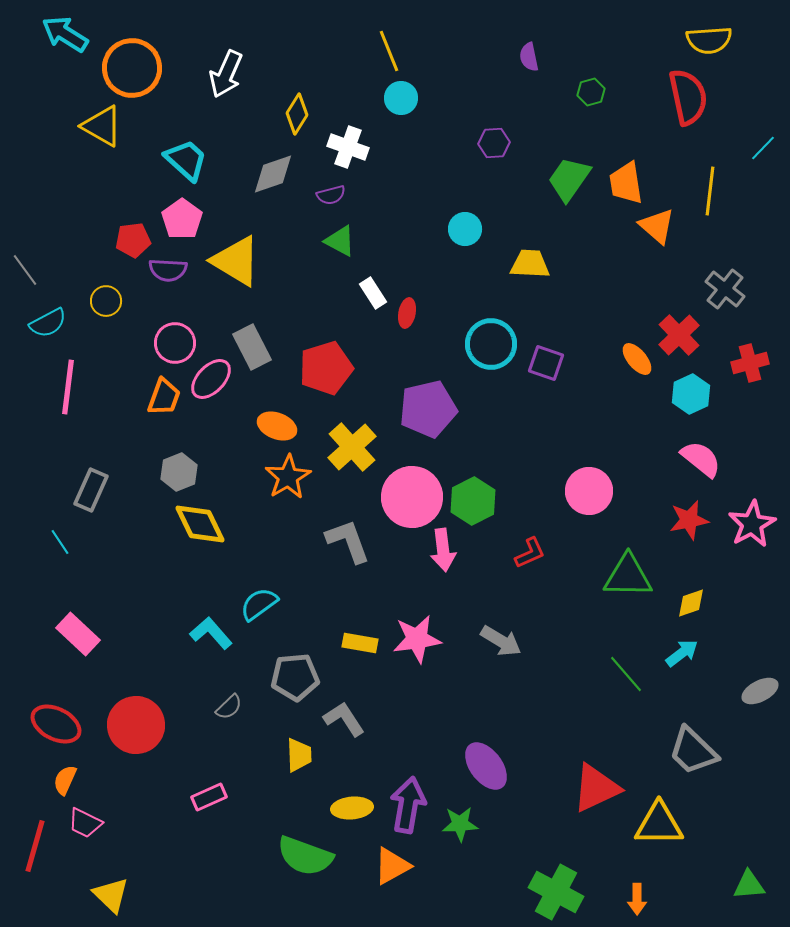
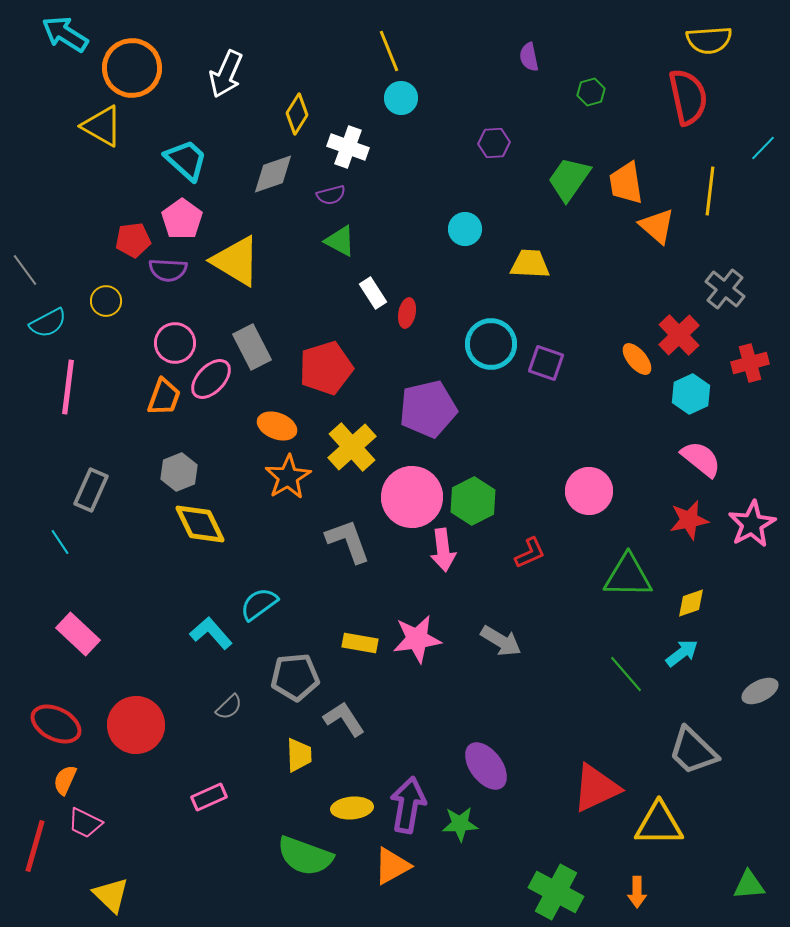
orange arrow at (637, 899): moved 7 px up
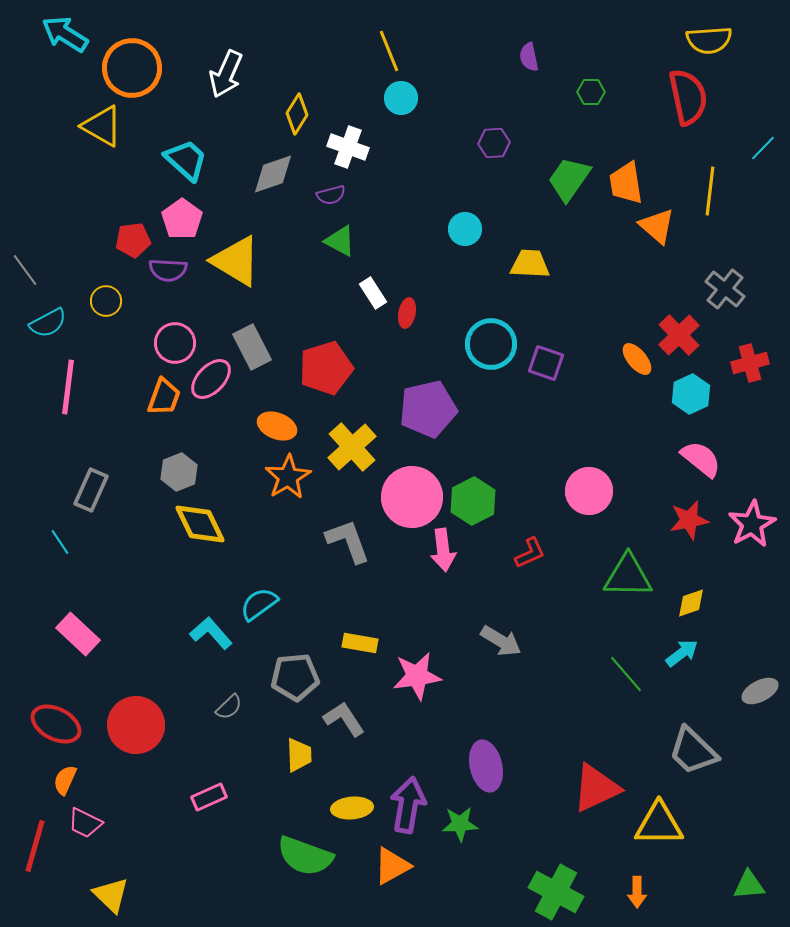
green hexagon at (591, 92): rotated 16 degrees clockwise
pink star at (417, 639): moved 37 px down
purple ellipse at (486, 766): rotated 24 degrees clockwise
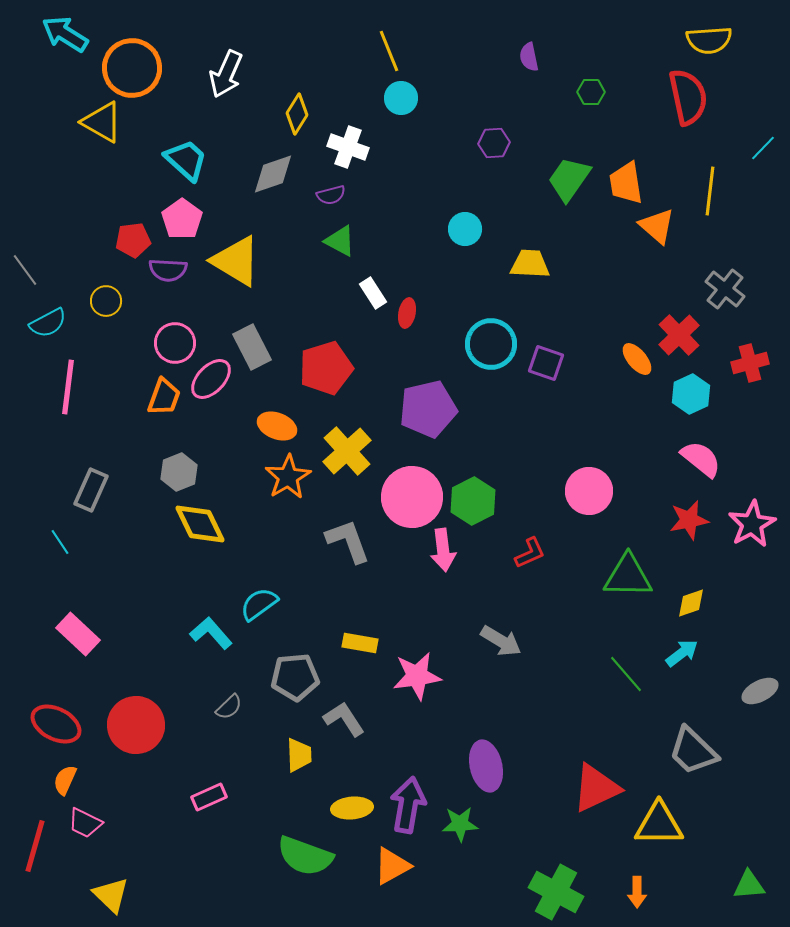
yellow triangle at (102, 126): moved 4 px up
yellow cross at (352, 447): moved 5 px left, 4 px down
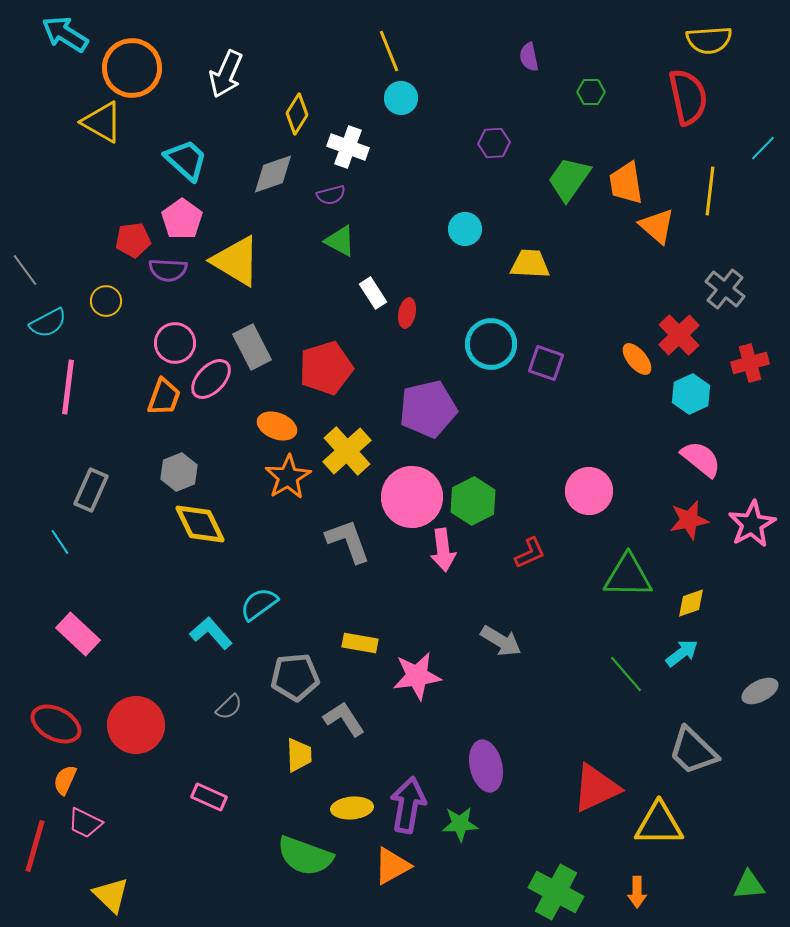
pink rectangle at (209, 797): rotated 48 degrees clockwise
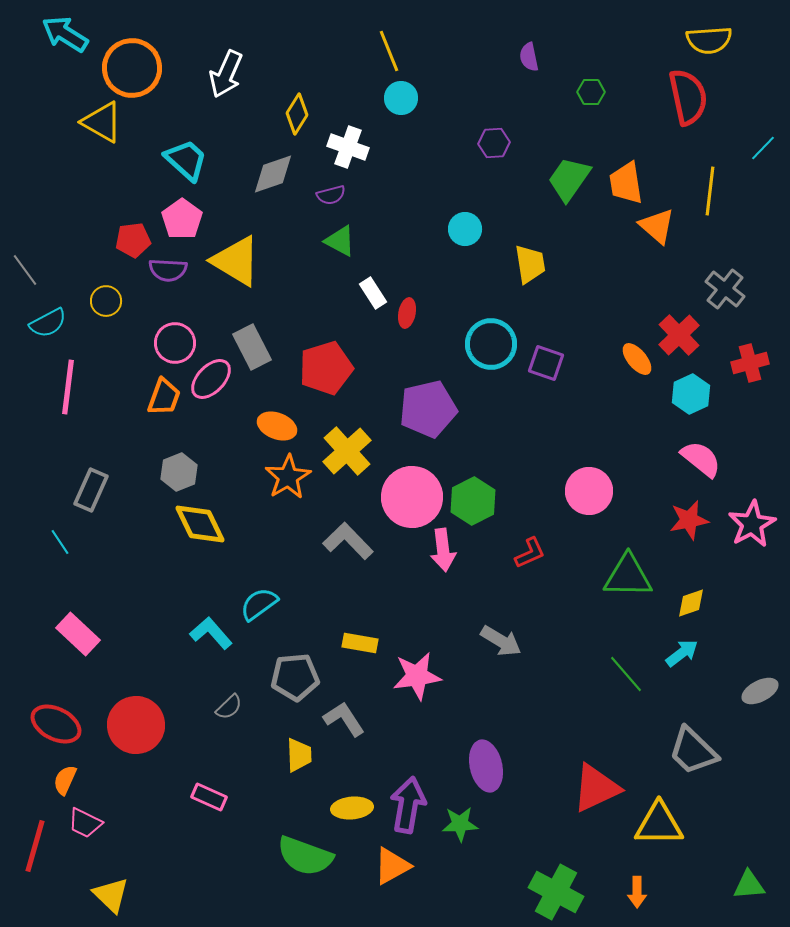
yellow trapezoid at (530, 264): rotated 78 degrees clockwise
gray L-shape at (348, 541): rotated 24 degrees counterclockwise
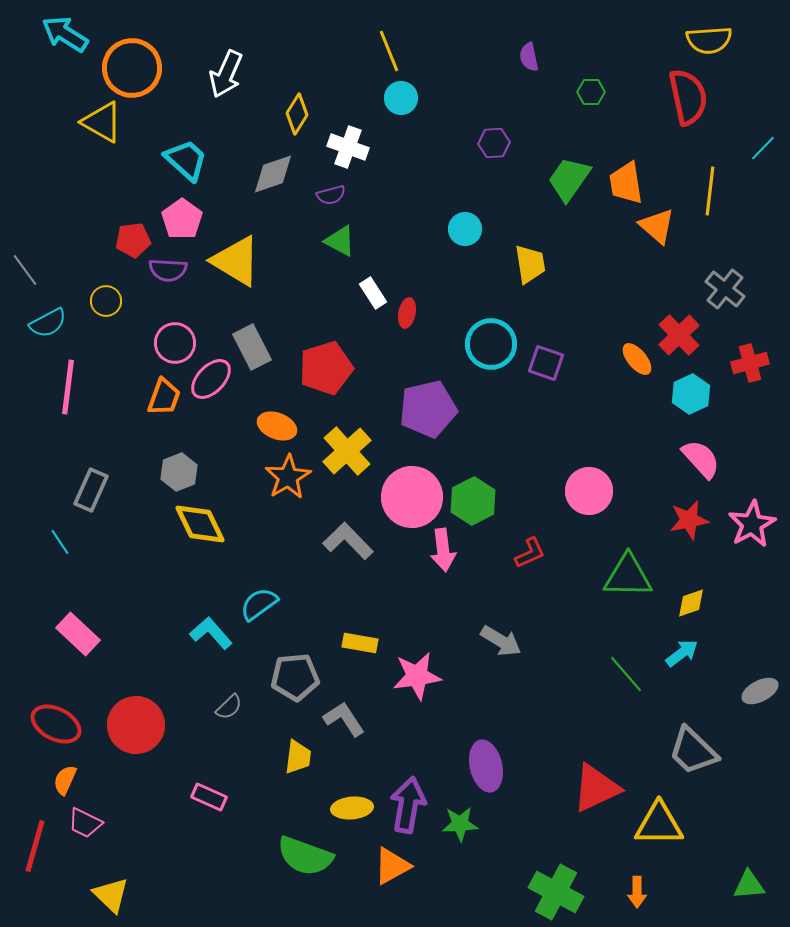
pink semicircle at (701, 459): rotated 9 degrees clockwise
yellow trapezoid at (299, 755): moved 1 px left, 2 px down; rotated 9 degrees clockwise
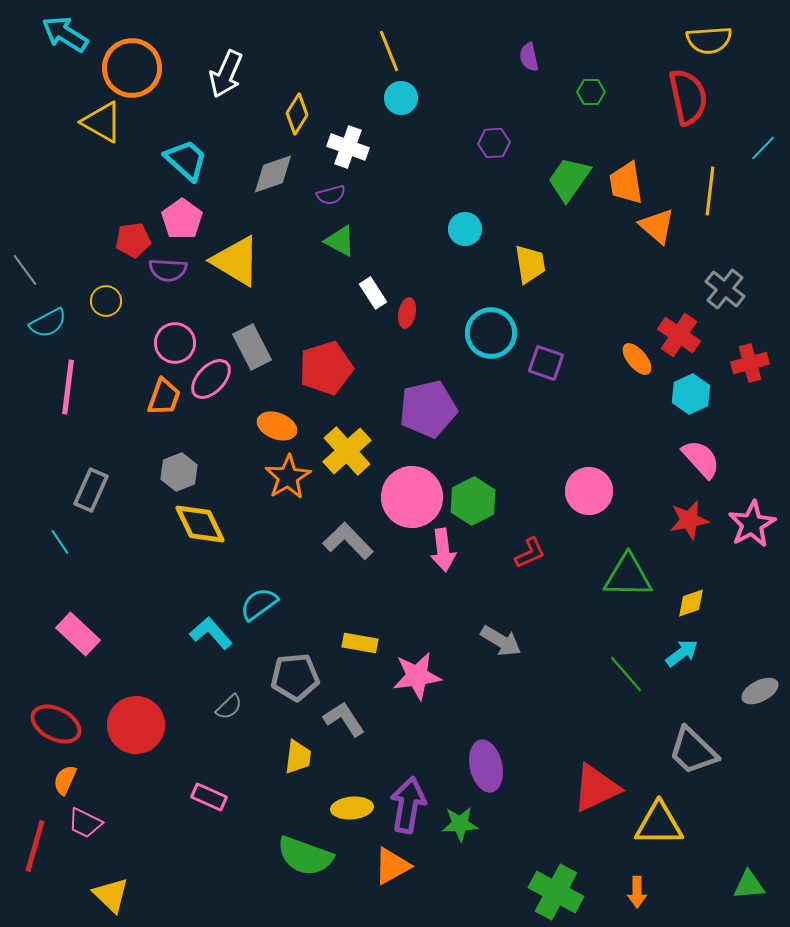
red cross at (679, 335): rotated 12 degrees counterclockwise
cyan circle at (491, 344): moved 11 px up
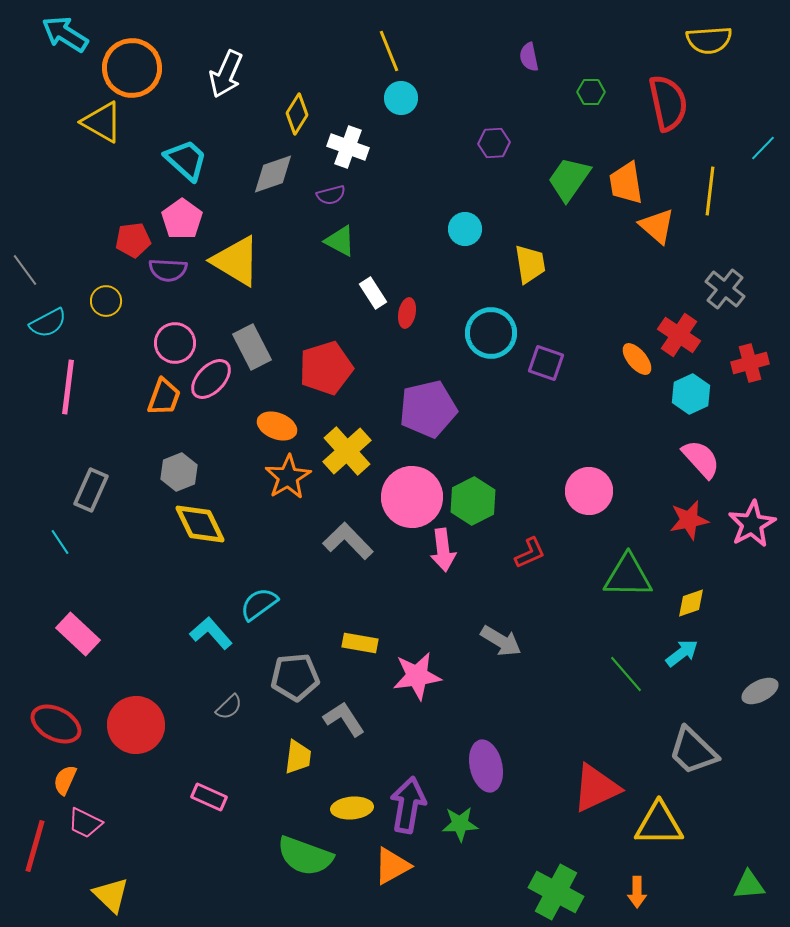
red semicircle at (688, 97): moved 20 px left, 6 px down
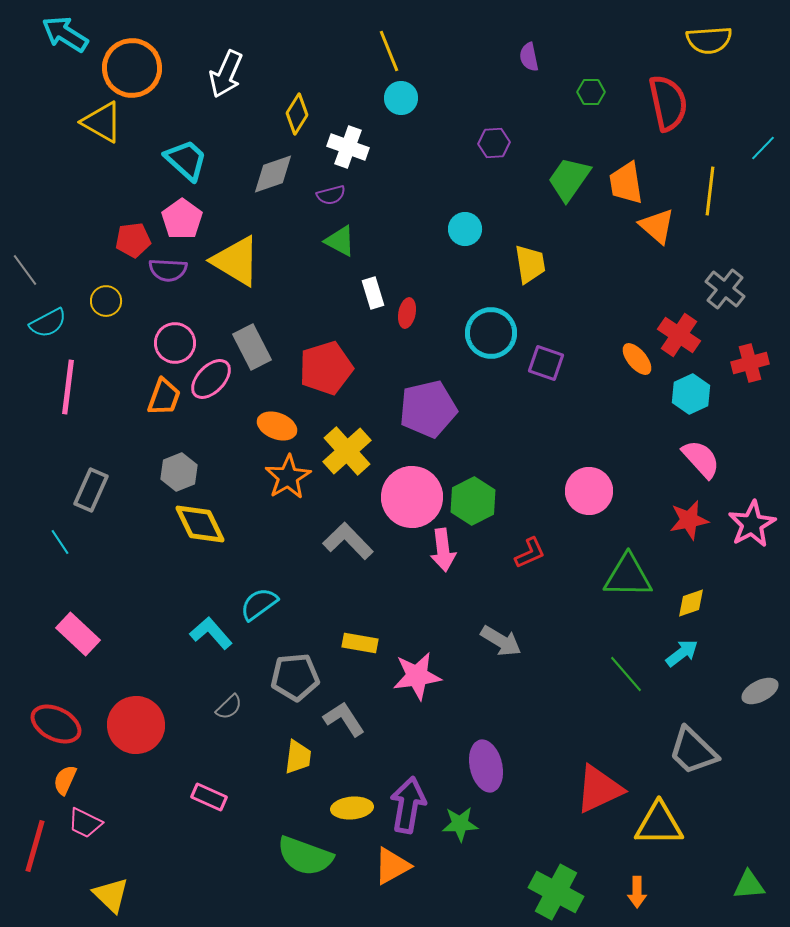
white rectangle at (373, 293): rotated 16 degrees clockwise
red triangle at (596, 788): moved 3 px right, 1 px down
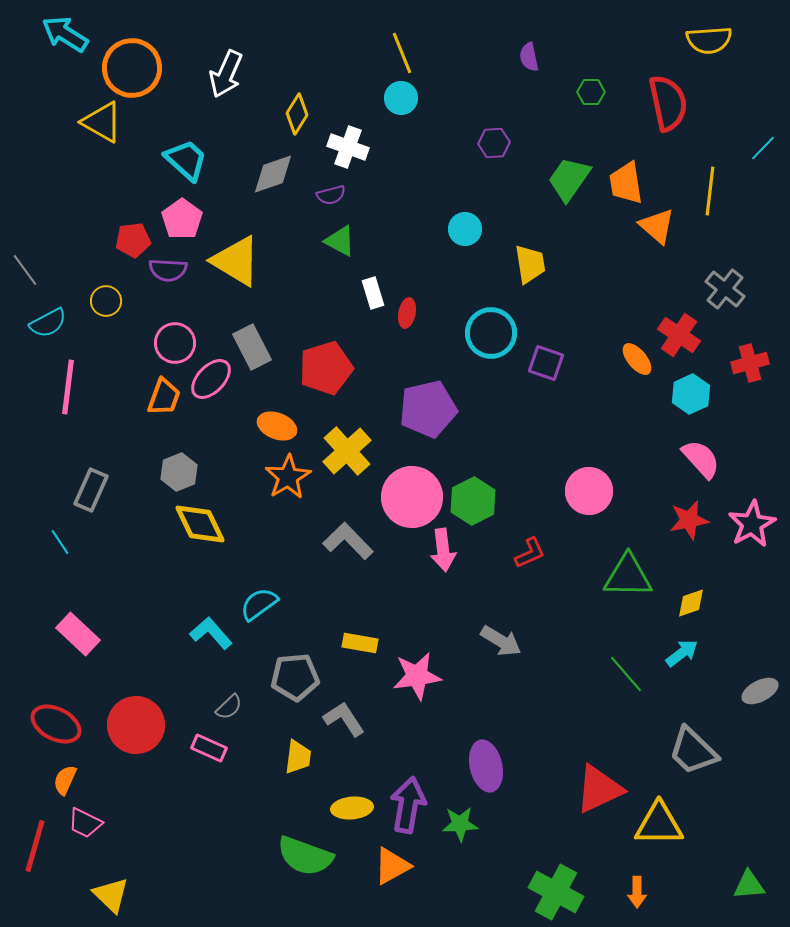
yellow line at (389, 51): moved 13 px right, 2 px down
pink rectangle at (209, 797): moved 49 px up
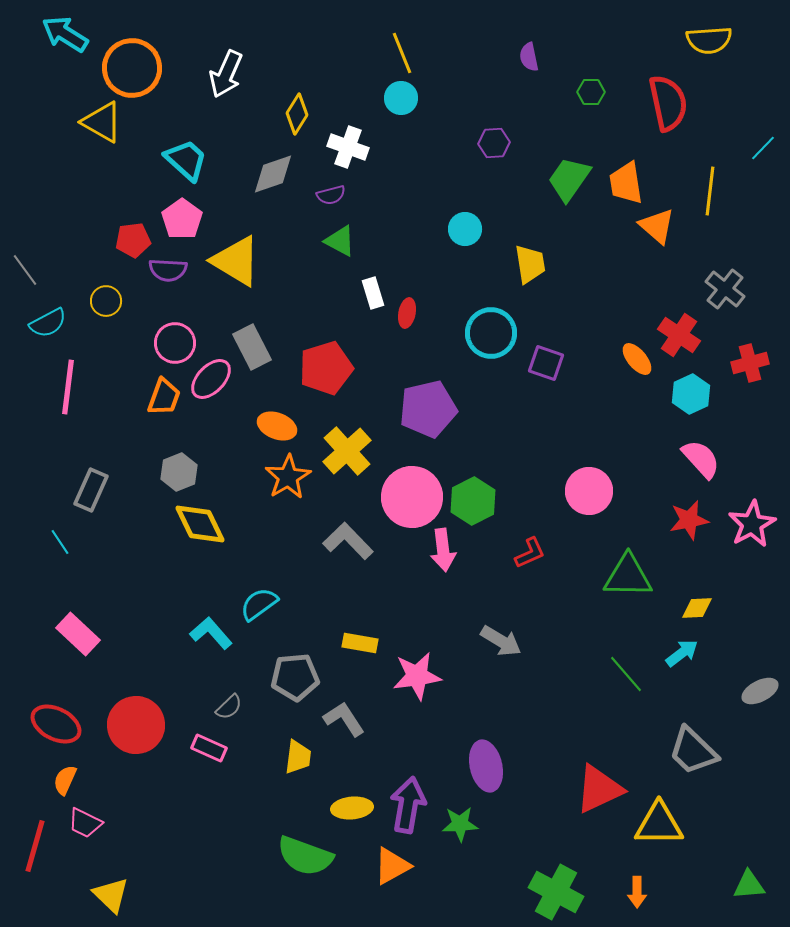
yellow diamond at (691, 603): moved 6 px right, 5 px down; rotated 16 degrees clockwise
